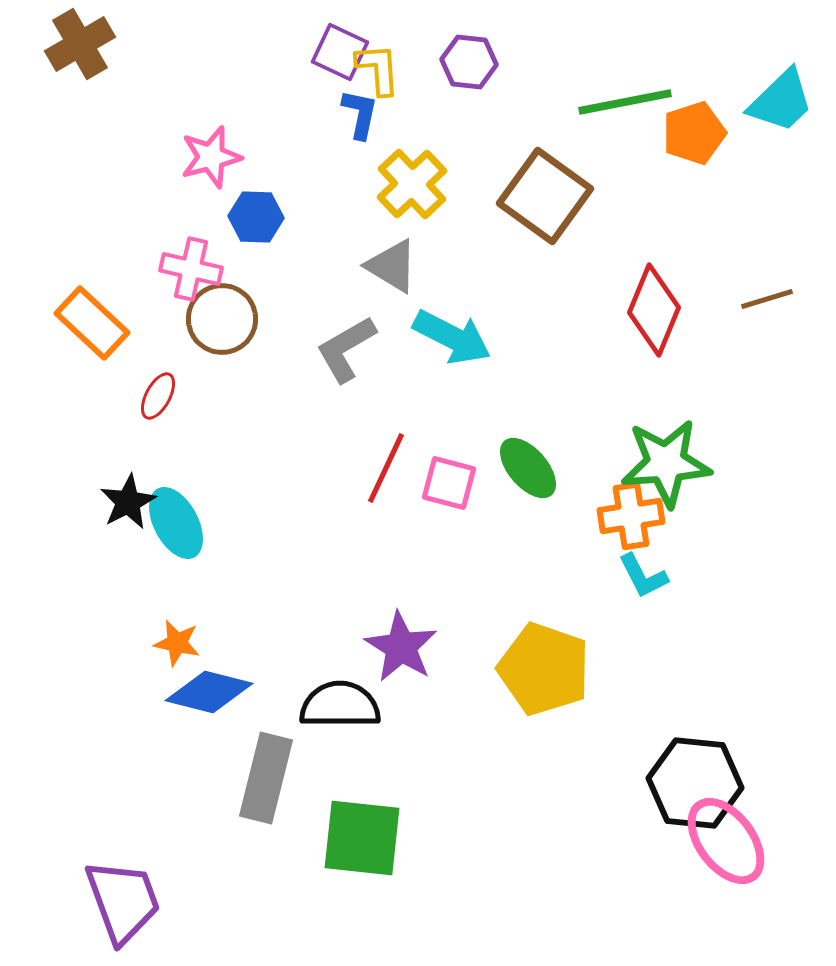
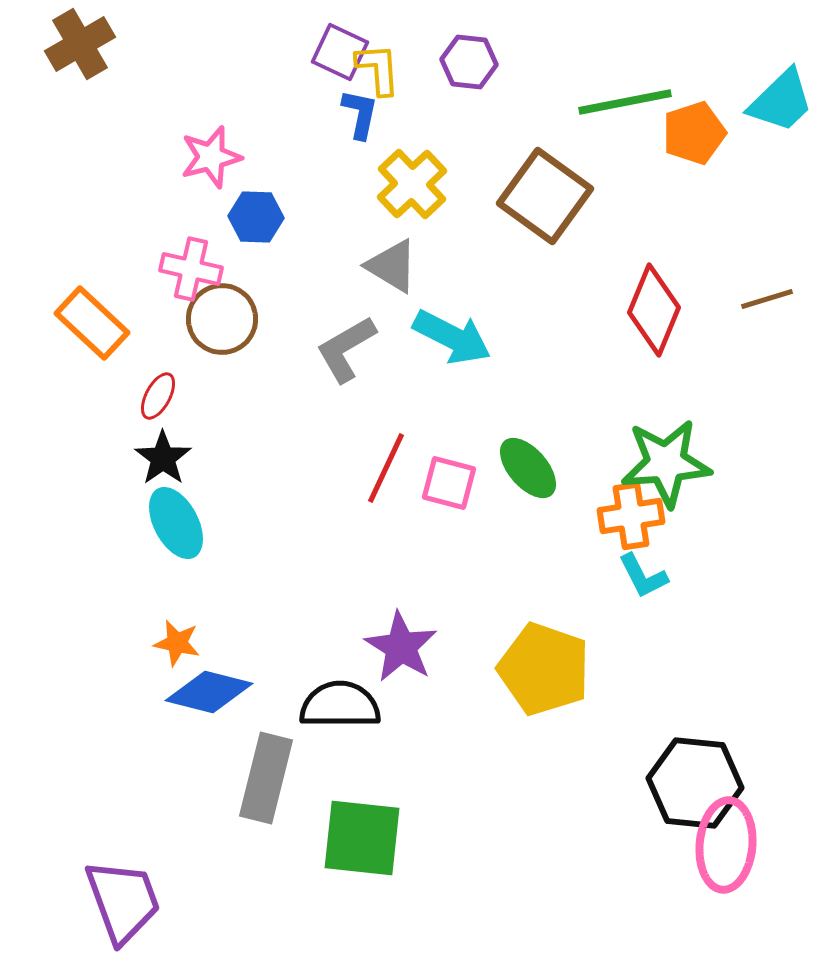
black star: moved 35 px right, 44 px up; rotated 8 degrees counterclockwise
pink ellipse: moved 4 px down; rotated 42 degrees clockwise
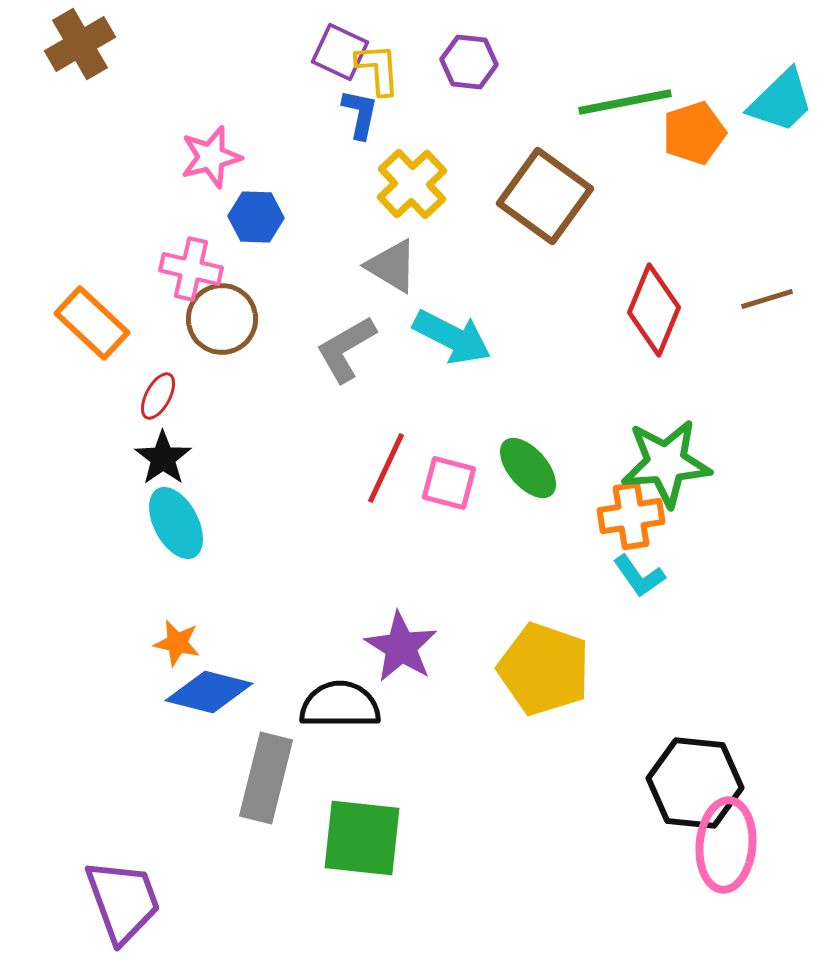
cyan L-shape: moved 4 px left; rotated 8 degrees counterclockwise
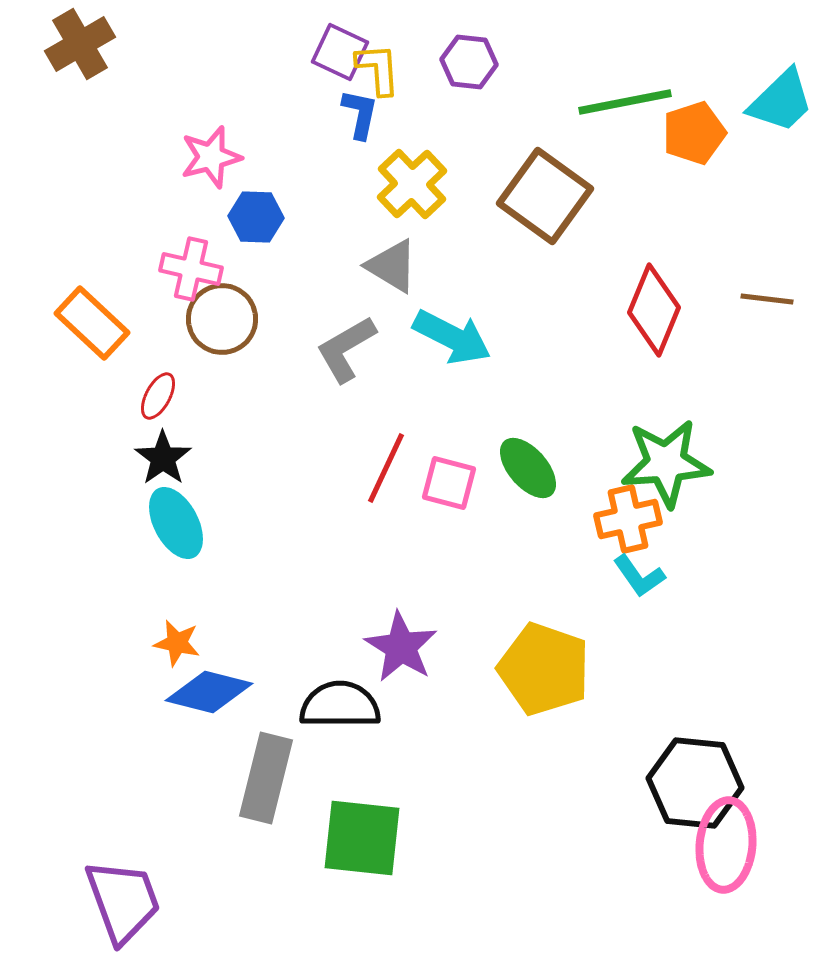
brown line: rotated 24 degrees clockwise
orange cross: moved 3 px left, 3 px down; rotated 4 degrees counterclockwise
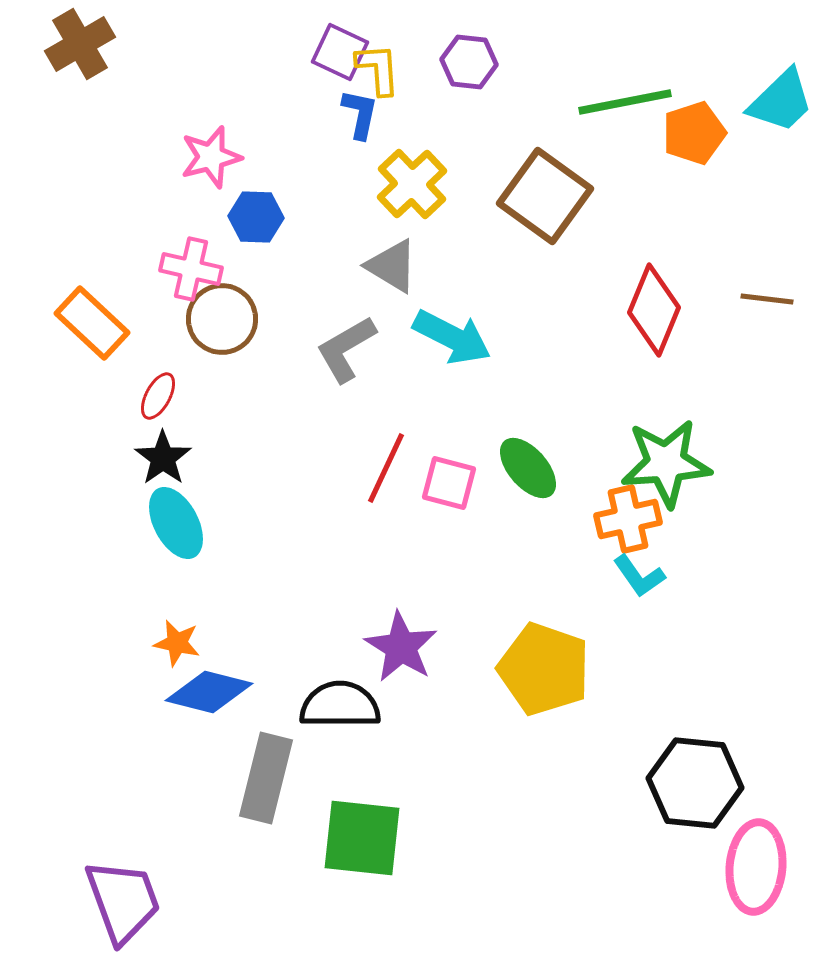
pink ellipse: moved 30 px right, 22 px down
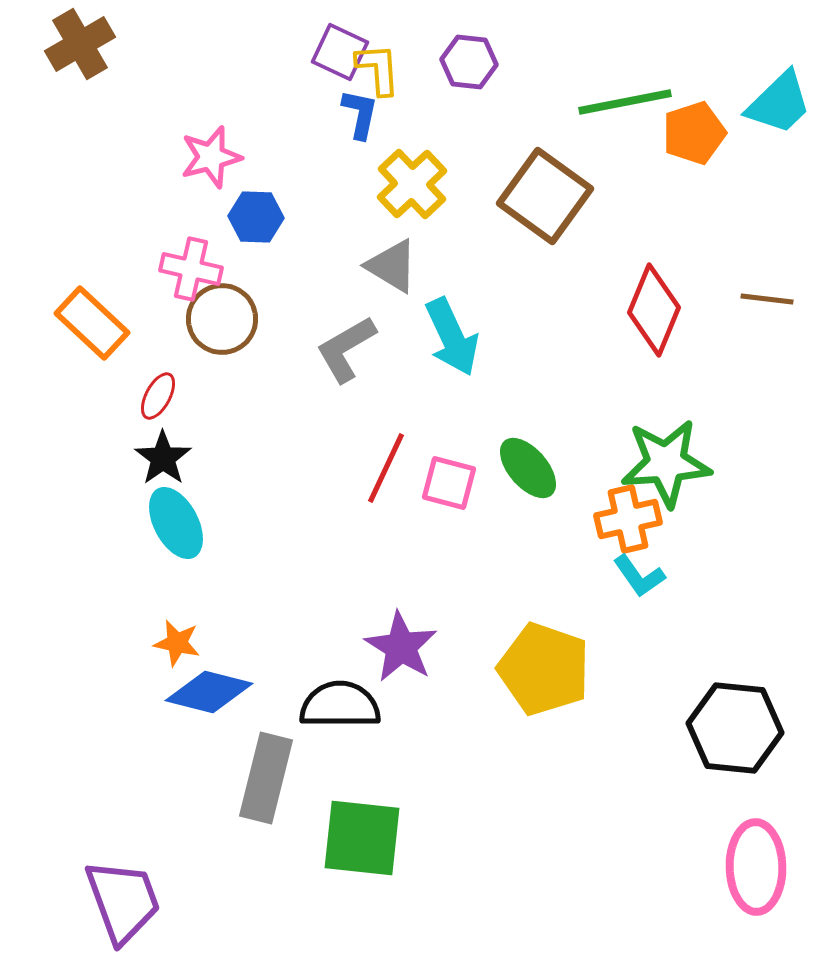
cyan trapezoid: moved 2 px left, 2 px down
cyan arrow: rotated 38 degrees clockwise
black hexagon: moved 40 px right, 55 px up
pink ellipse: rotated 6 degrees counterclockwise
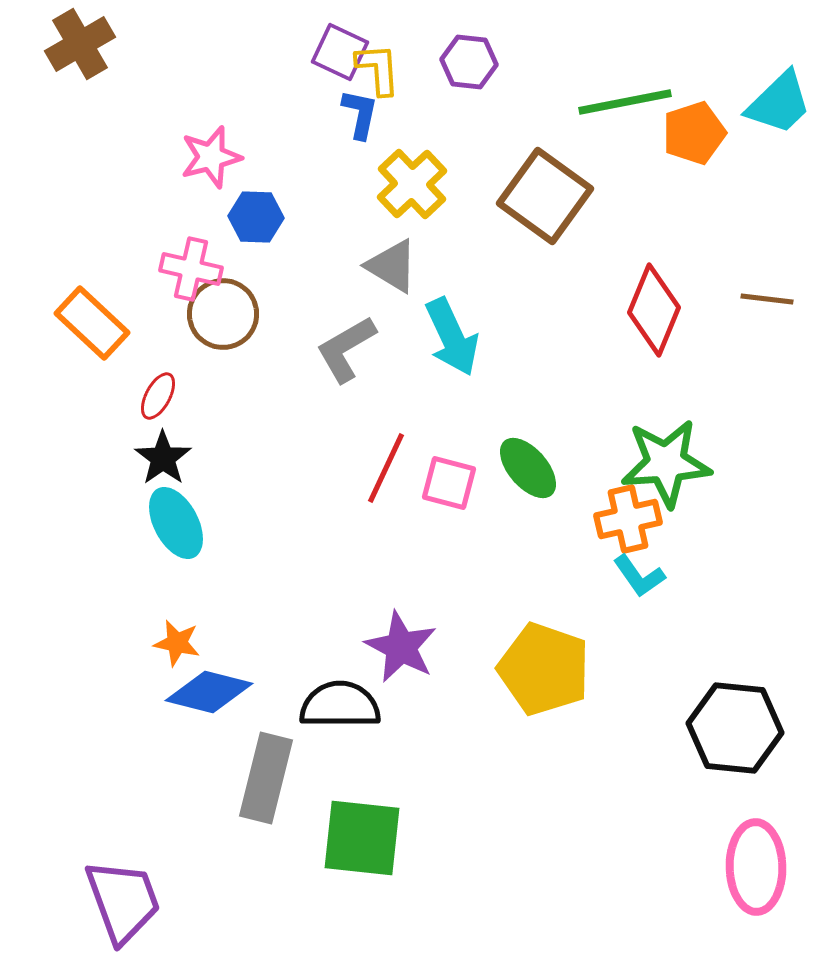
brown circle: moved 1 px right, 5 px up
purple star: rotated 4 degrees counterclockwise
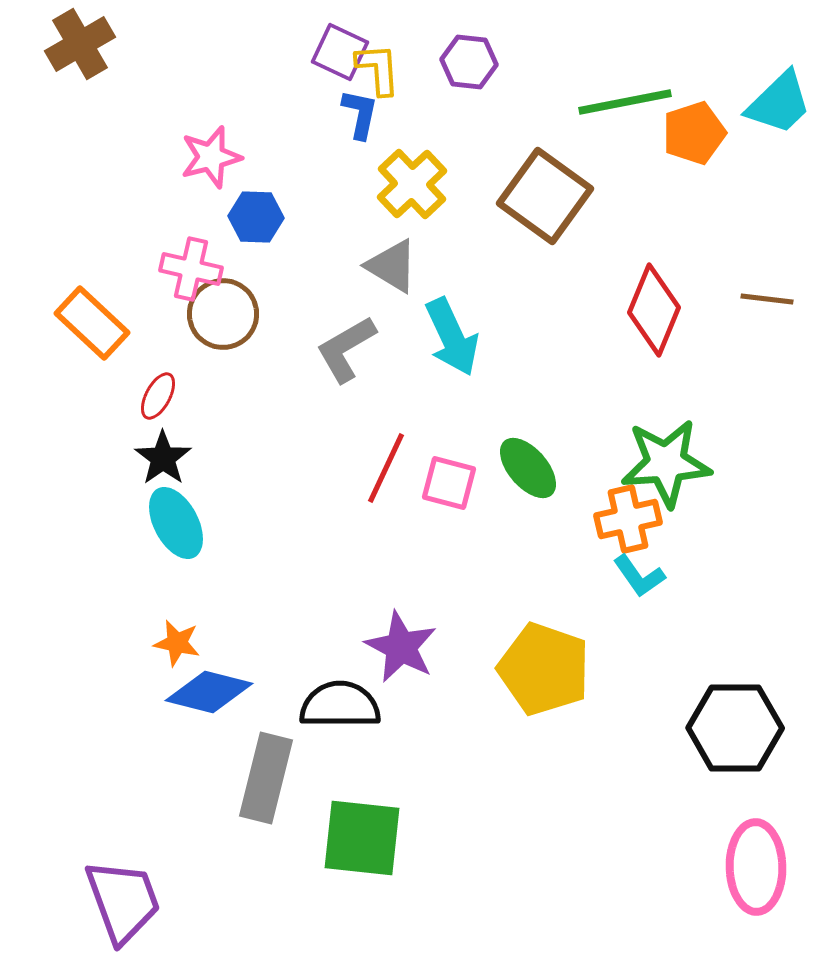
black hexagon: rotated 6 degrees counterclockwise
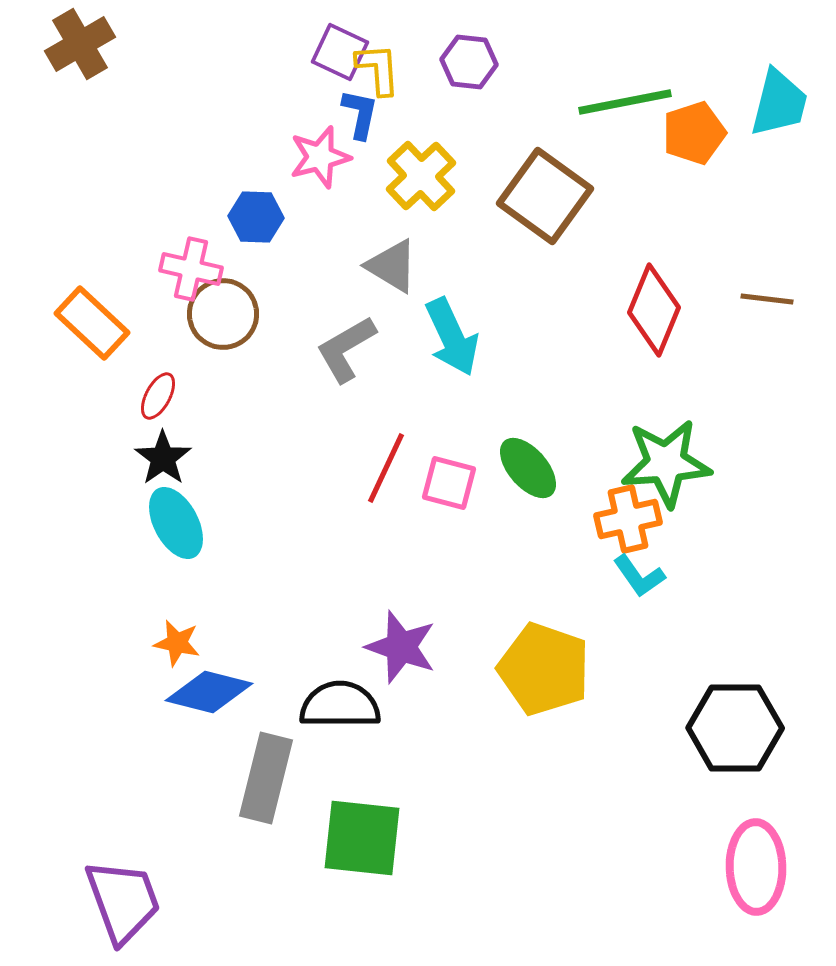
cyan trapezoid: rotated 32 degrees counterclockwise
pink star: moved 109 px right
yellow cross: moved 9 px right, 8 px up
purple star: rotated 8 degrees counterclockwise
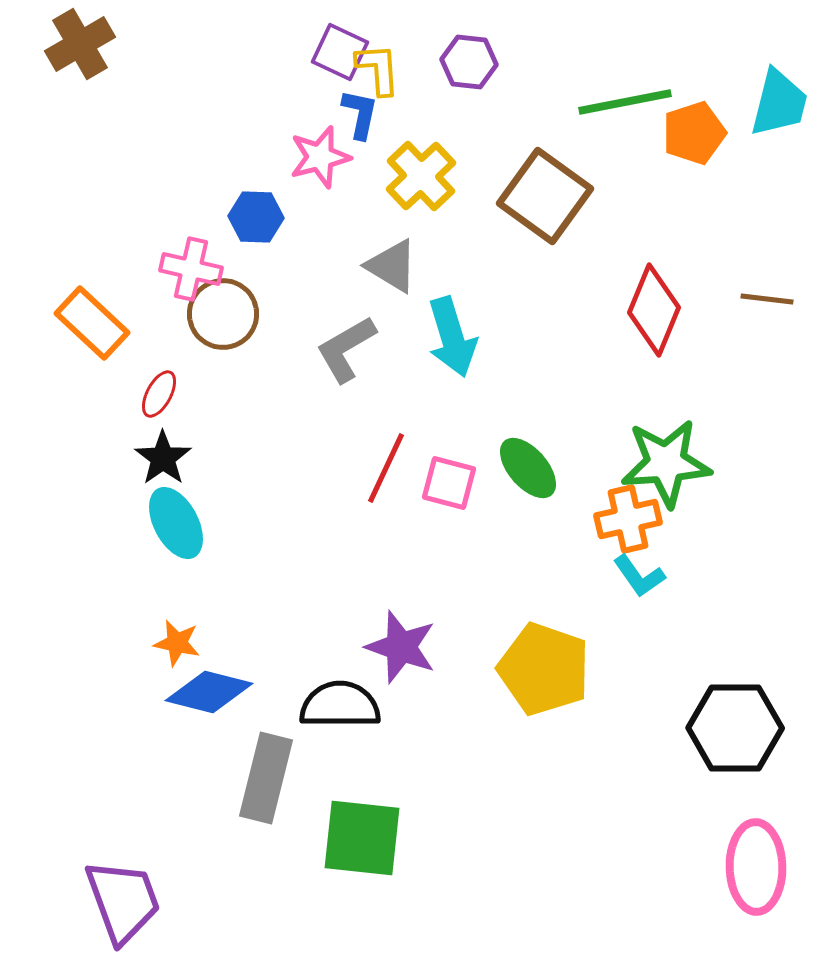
cyan arrow: rotated 8 degrees clockwise
red ellipse: moved 1 px right, 2 px up
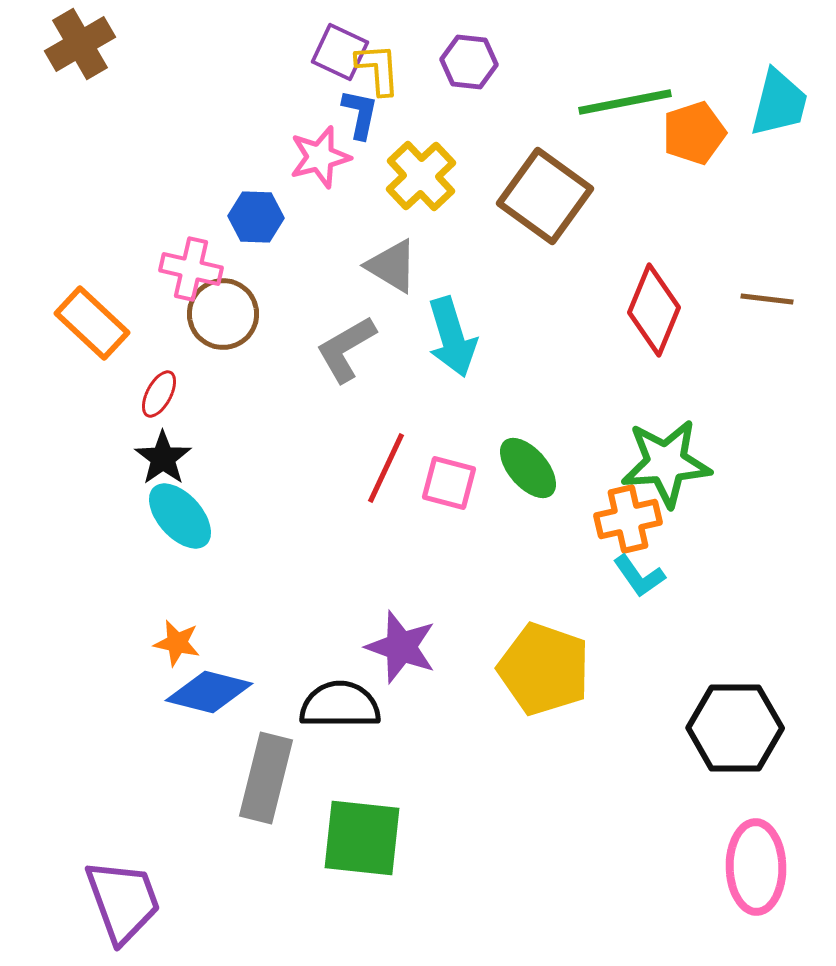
cyan ellipse: moved 4 px right, 7 px up; rotated 14 degrees counterclockwise
